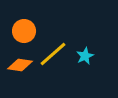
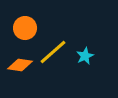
orange circle: moved 1 px right, 3 px up
yellow line: moved 2 px up
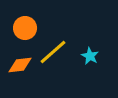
cyan star: moved 5 px right; rotated 18 degrees counterclockwise
orange diamond: rotated 15 degrees counterclockwise
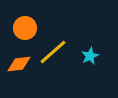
cyan star: rotated 18 degrees clockwise
orange diamond: moved 1 px left, 1 px up
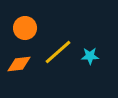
yellow line: moved 5 px right
cyan star: rotated 24 degrees clockwise
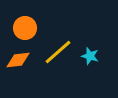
cyan star: rotated 18 degrees clockwise
orange diamond: moved 1 px left, 4 px up
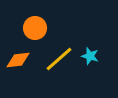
orange circle: moved 10 px right
yellow line: moved 1 px right, 7 px down
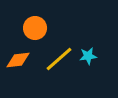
cyan star: moved 2 px left; rotated 24 degrees counterclockwise
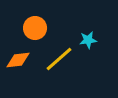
cyan star: moved 16 px up
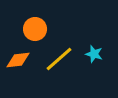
orange circle: moved 1 px down
cyan star: moved 6 px right, 14 px down; rotated 24 degrees clockwise
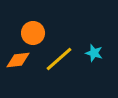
orange circle: moved 2 px left, 4 px down
cyan star: moved 1 px up
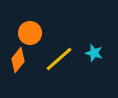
orange circle: moved 3 px left
orange diamond: rotated 45 degrees counterclockwise
